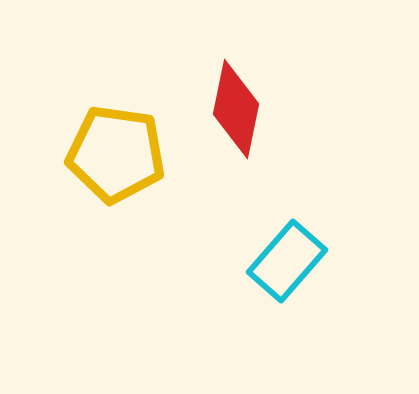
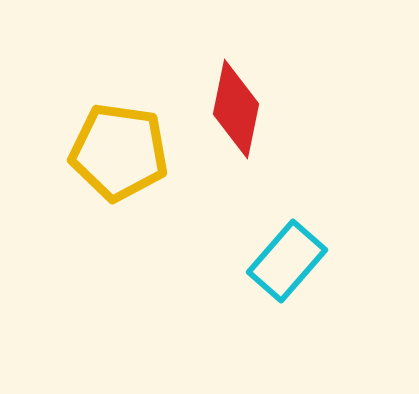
yellow pentagon: moved 3 px right, 2 px up
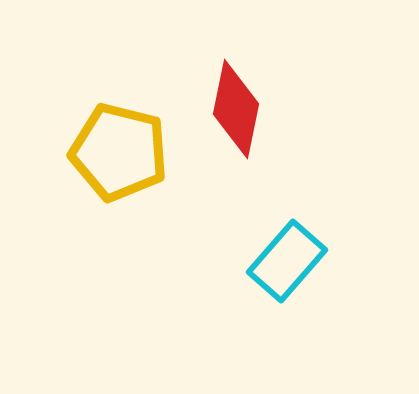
yellow pentagon: rotated 6 degrees clockwise
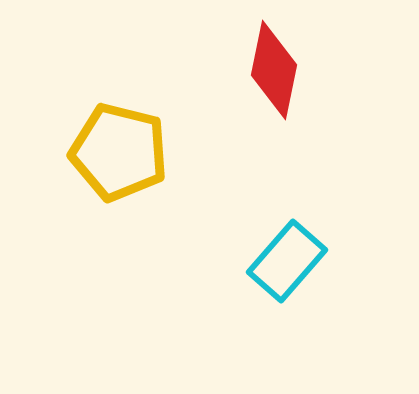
red diamond: moved 38 px right, 39 px up
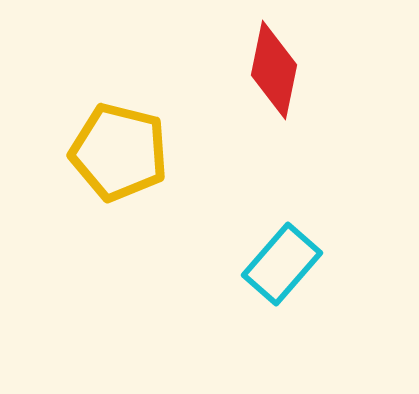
cyan rectangle: moved 5 px left, 3 px down
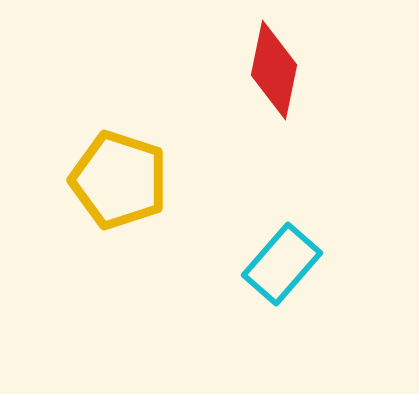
yellow pentagon: moved 28 px down; rotated 4 degrees clockwise
